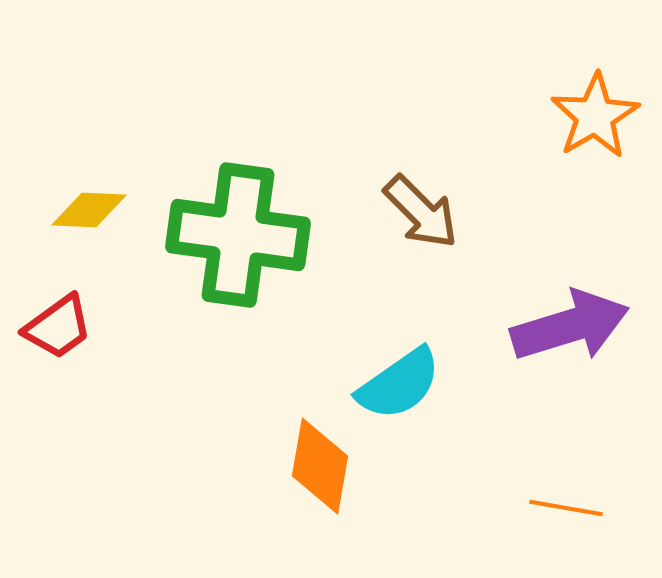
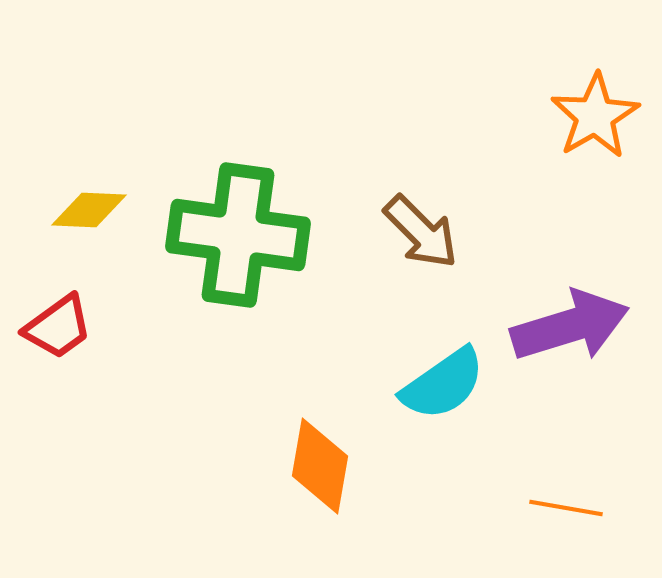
brown arrow: moved 20 px down
cyan semicircle: moved 44 px right
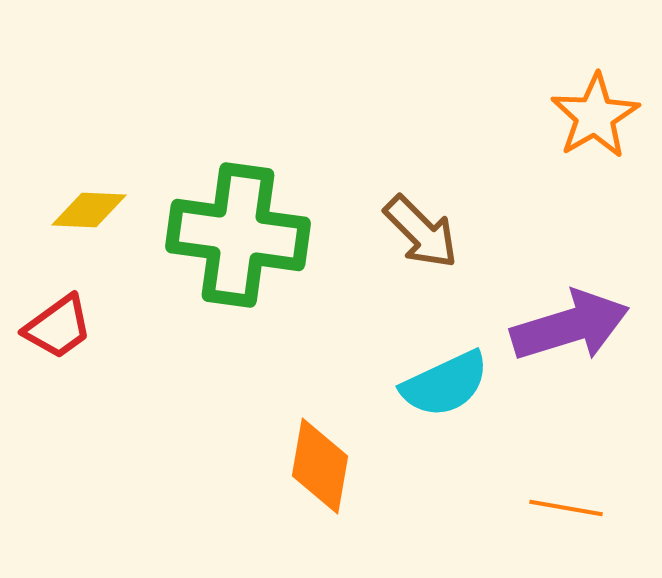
cyan semicircle: moved 2 px right; rotated 10 degrees clockwise
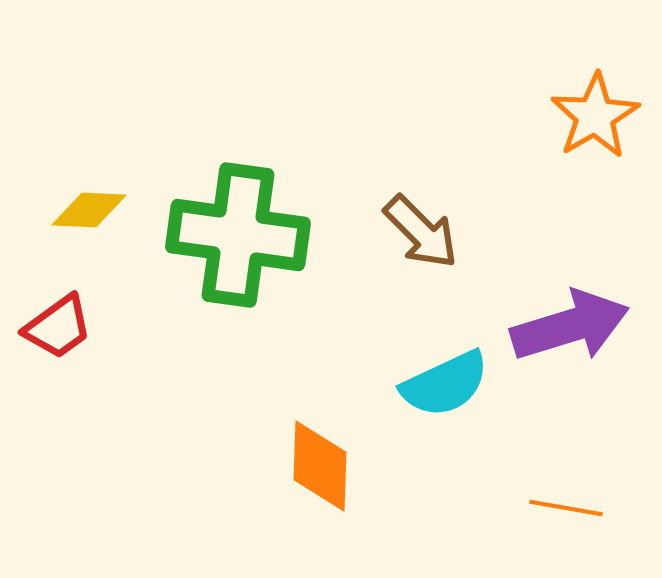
orange diamond: rotated 8 degrees counterclockwise
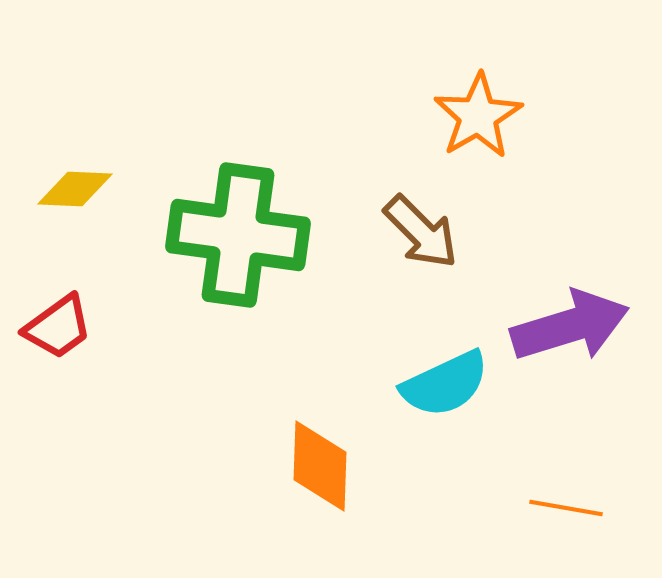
orange star: moved 117 px left
yellow diamond: moved 14 px left, 21 px up
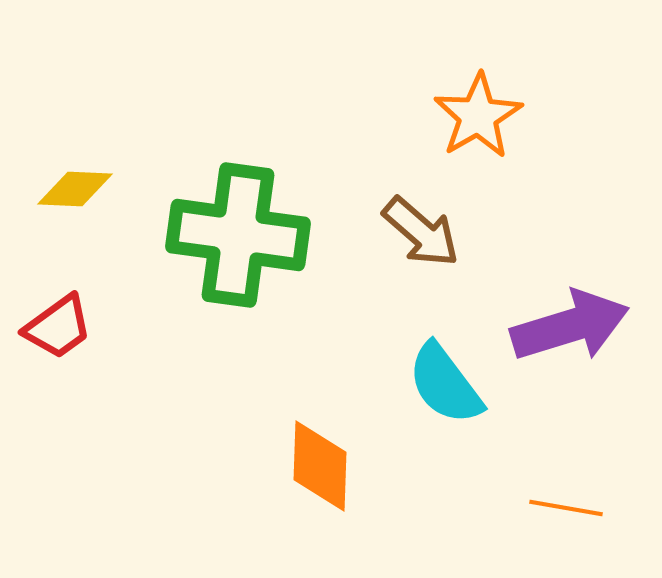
brown arrow: rotated 4 degrees counterclockwise
cyan semicircle: rotated 78 degrees clockwise
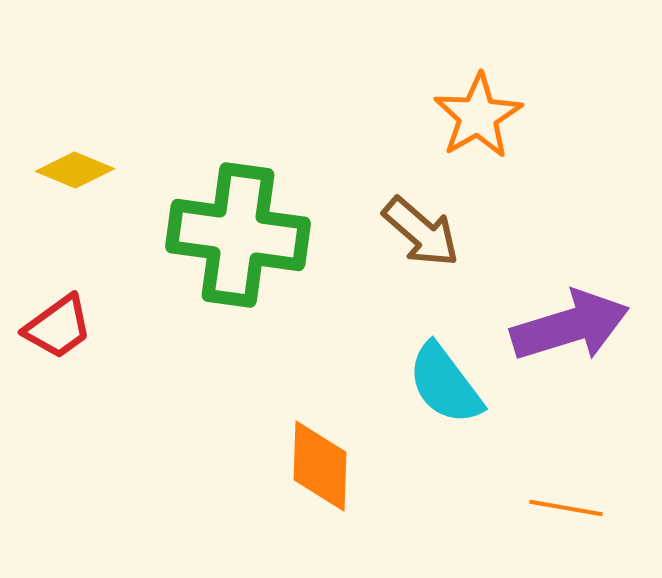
yellow diamond: moved 19 px up; rotated 20 degrees clockwise
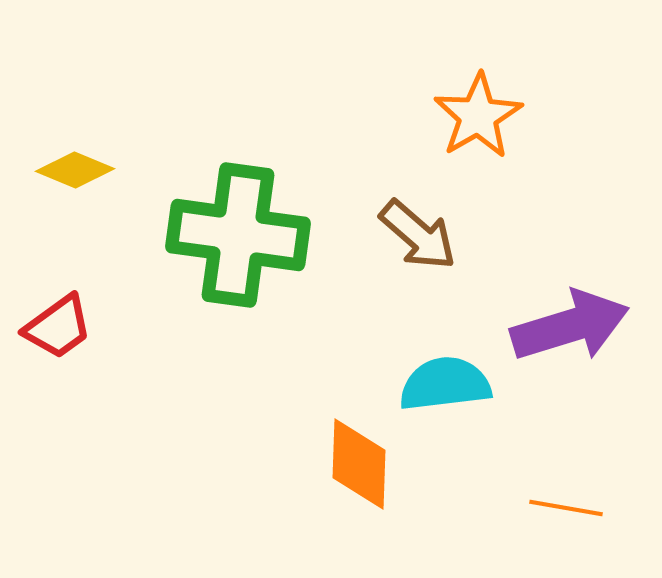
brown arrow: moved 3 px left, 3 px down
cyan semicircle: rotated 120 degrees clockwise
orange diamond: moved 39 px right, 2 px up
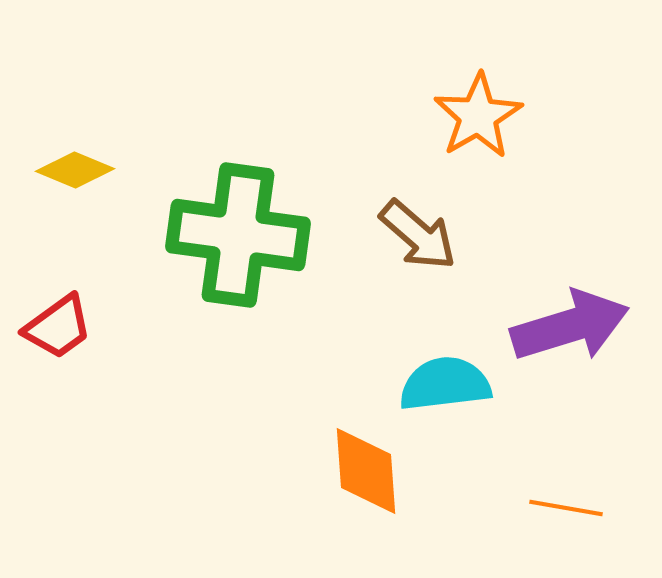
orange diamond: moved 7 px right, 7 px down; rotated 6 degrees counterclockwise
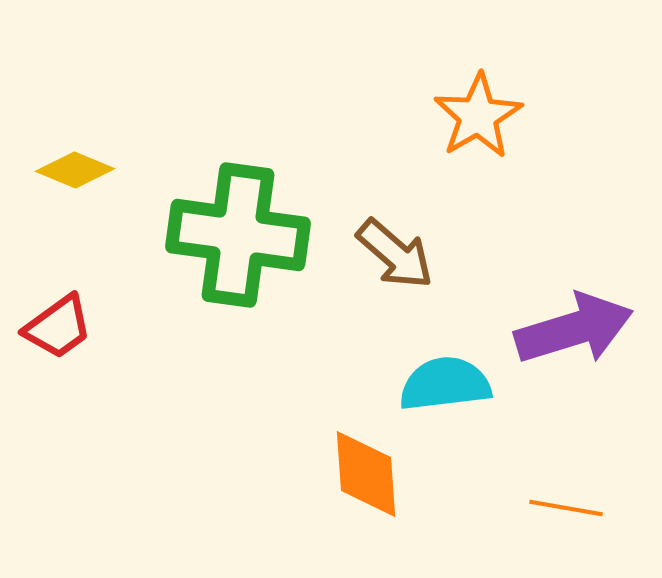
brown arrow: moved 23 px left, 19 px down
purple arrow: moved 4 px right, 3 px down
orange diamond: moved 3 px down
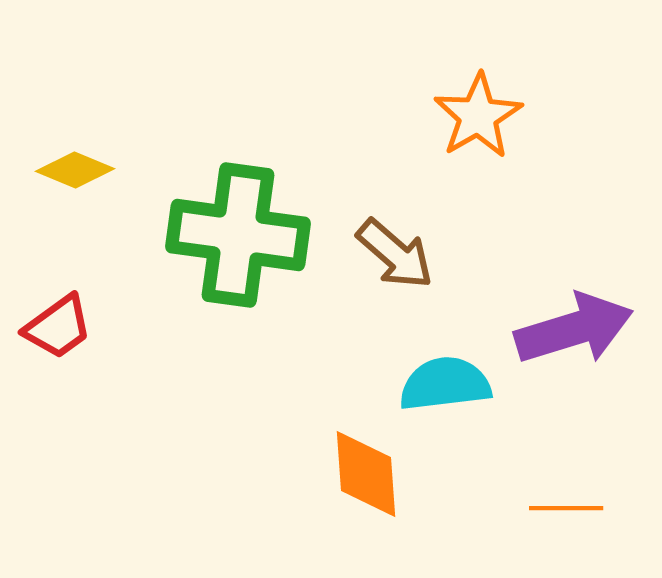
orange line: rotated 10 degrees counterclockwise
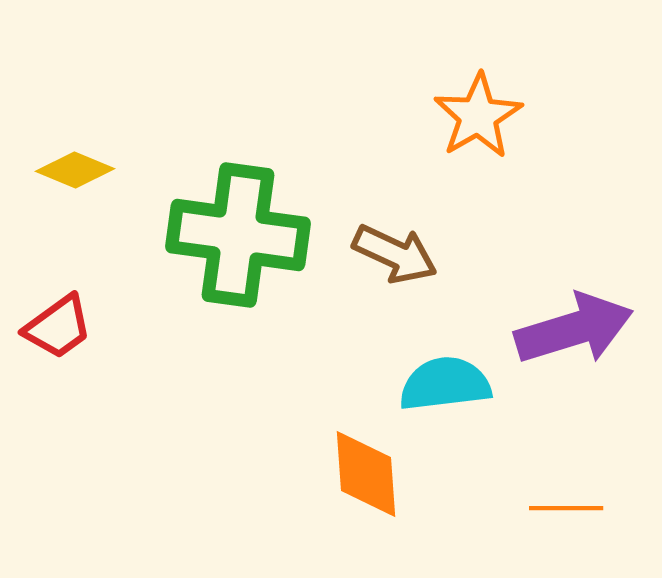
brown arrow: rotated 16 degrees counterclockwise
